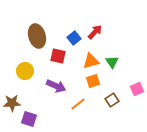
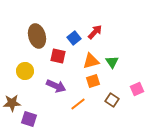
brown square: rotated 24 degrees counterclockwise
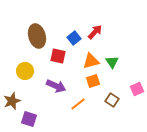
brown star: moved 2 px up; rotated 18 degrees counterclockwise
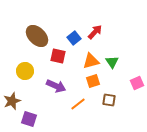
brown ellipse: rotated 30 degrees counterclockwise
pink square: moved 6 px up
brown square: moved 3 px left; rotated 24 degrees counterclockwise
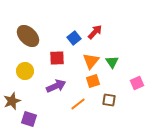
brown ellipse: moved 9 px left
red square: moved 1 px left, 2 px down; rotated 14 degrees counterclockwise
orange triangle: rotated 36 degrees counterclockwise
purple arrow: rotated 48 degrees counterclockwise
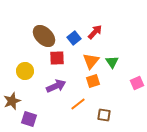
brown ellipse: moved 16 px right
brown square: moved 5 px left, 15 px down
